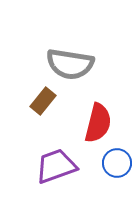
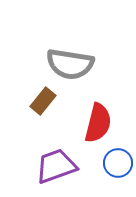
blue circle: moved 1 px right
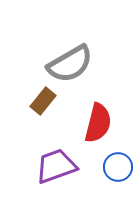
gray semicircle: rotated 39 degrees counterclockwise
blue circle: moved 4 px down
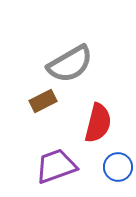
brown rectangle: rotated 24 degrees clockwise
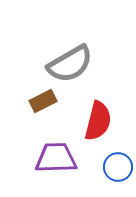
red semicircle: moved 2 px up
purple trapezoid: moved 8 px up; rotated 18 degrees clockwise
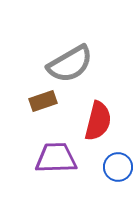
brown rectangle: rotated 8 degrees clockwise
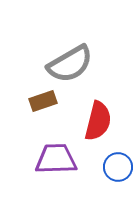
purple trapezoid: moved 1 px down
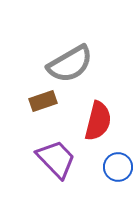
purple trapezoid: rotated 48 degrees clockwise
